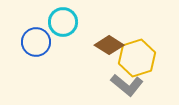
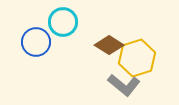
gray L-shape: moved 3 px left
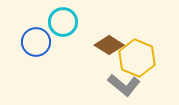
yellow hexagon: rotated 21 degrees counterclockwise
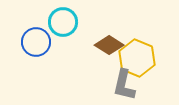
gray L-shape: rotated 64 degrees clockwise
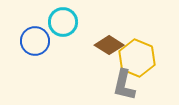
blue circle: moved 1 px left, 1 px up
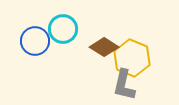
cyan circle: moved 7 px down
brown diamond: moved 5 px left, 2 px down
yellow hexagon: moved 5 px left
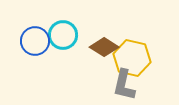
cyan circle: moved 6 px down
yellow hexagon: rotated 9 degrees counterclockwise
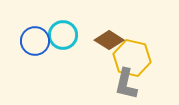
brown diamond: moved 5 px right, 7 px up
gray L-shape: moved 2 px right, 1 px up
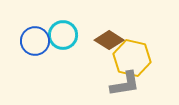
gray L-shape: moved 1 px left; rotated 112 degrees counterclockwise
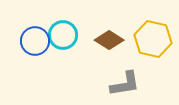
yellow hexagon: moved 21 px right, 19 px up
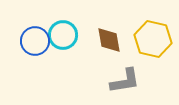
brown diamond: rotated 48 degrees clockwise
gray L-shape: moved 3 px up
